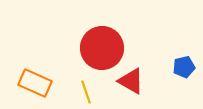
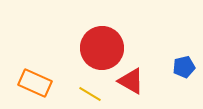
yellow line: moved 4 px right, 2 px down; rotated 40 degrees counterclockwise
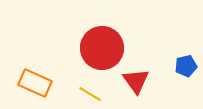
blue pentagon: moved 2 px right, 1 px up
red triangle: moved 5 px right; rotated 24 degrees clockwise
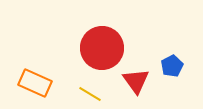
blue pentagon: moved 14 px left; rotated 15 degrees counterclockwise
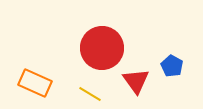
blue pentagon: rotated 15 degrees counterclockwise
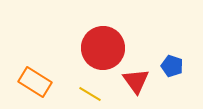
red circle: moved 1 px right
blue pentagon: rotated 10 degrees counterclockwise
orange rectangle: moved 1 px up; rotated 8 degrees clockwise
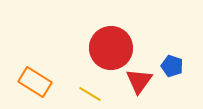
red circle: moved 8 px right
red triangle: moved 3 px right; rotated 12 degrees clockwise
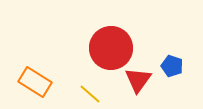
red triangle: moved 1 px left, 1 px up
yellow line: rotated 10 degrees clockwise
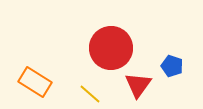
red triangle: moved 5 px down
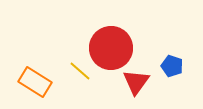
red triangle: moved 2 px left, 3 px up
yellow line: moved 10 px left, 23 px up
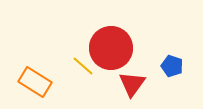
yellow line: moved 3 px right, 5 px up
red triangle: moved 4 px left, 2 px down
